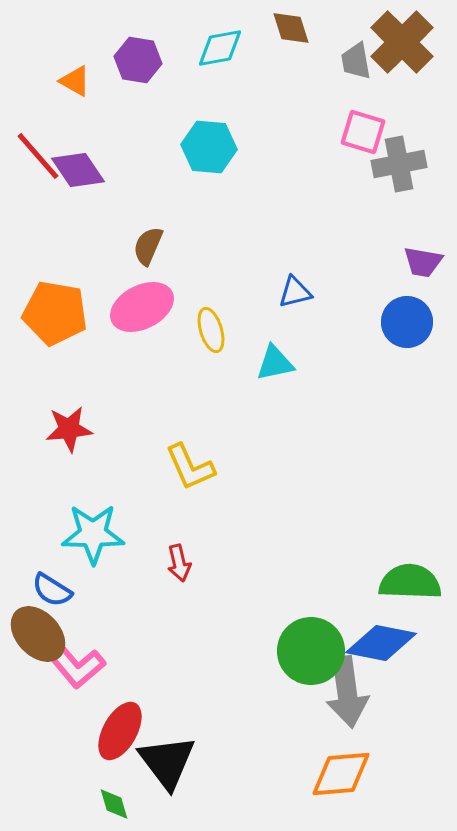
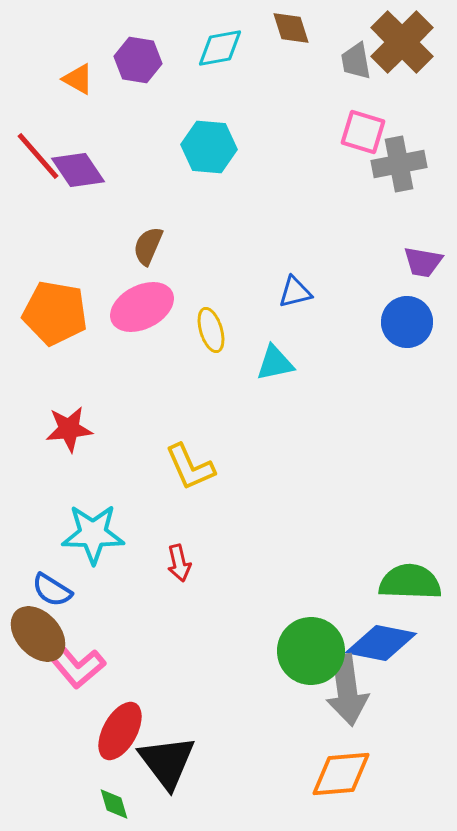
orange triangle: moved 3 px right, 2 px up
gray arrow: moved 2 px up
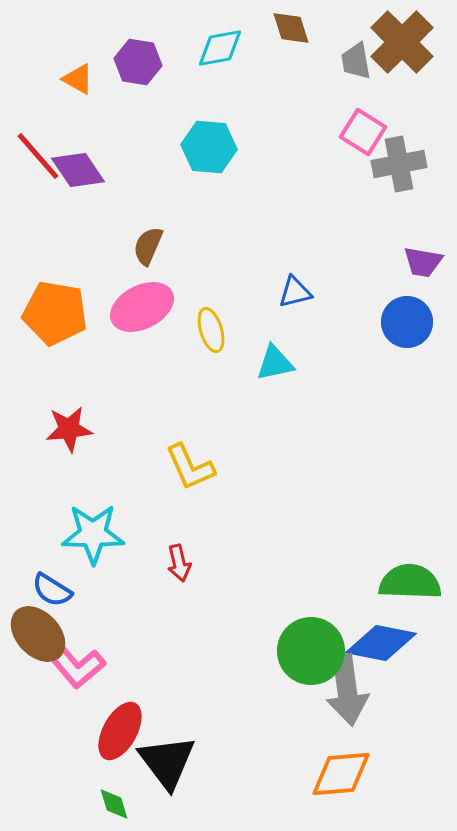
purple hexagon: moved 2 px down
pink square: rotated 15 degrees clockwise
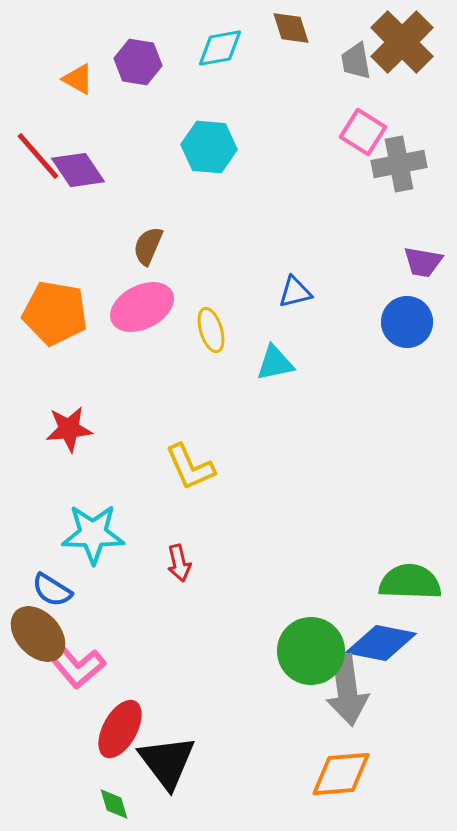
red ellipse: moved 2 px up
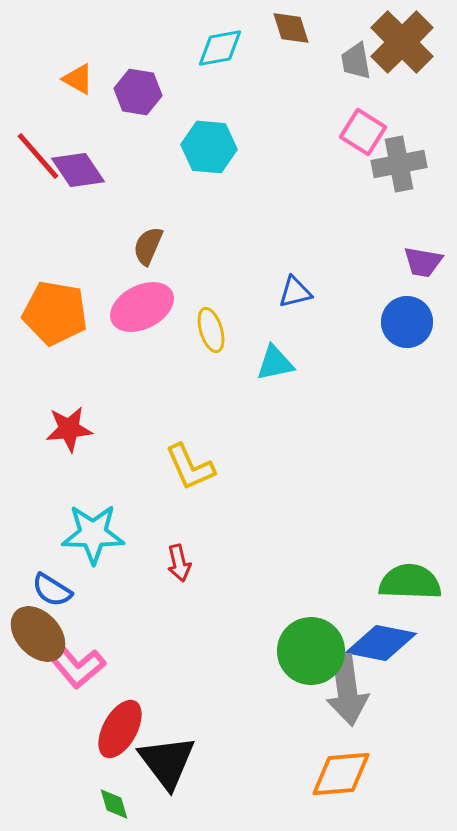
purple hexagon: moved 30 px down
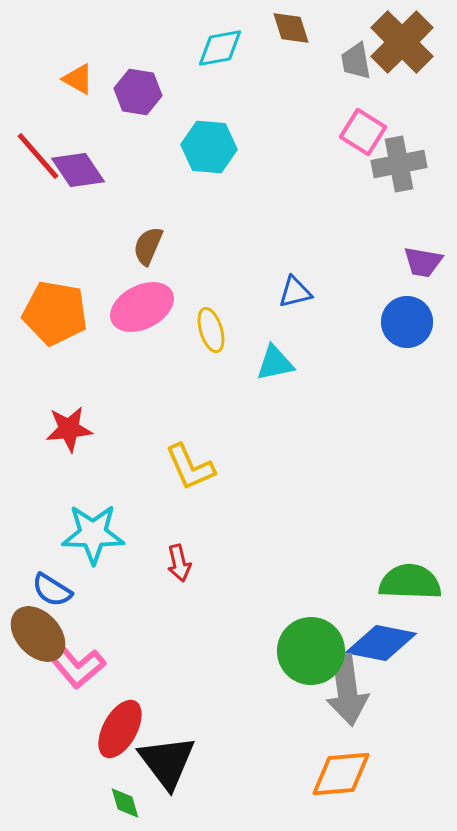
green diamond: moved 11 px right, 1 px up
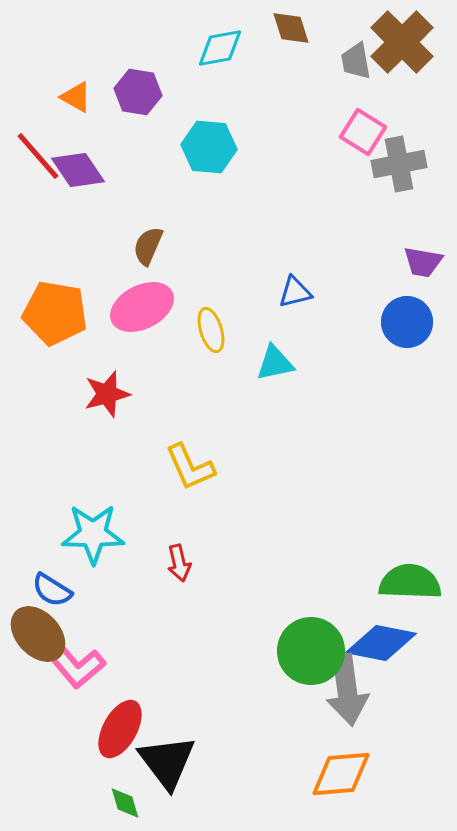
orange triangle: moved 2 px left, 18 px down
red star: moved 38 px right, 35 px up; rotated 9 degrees counterclockwise
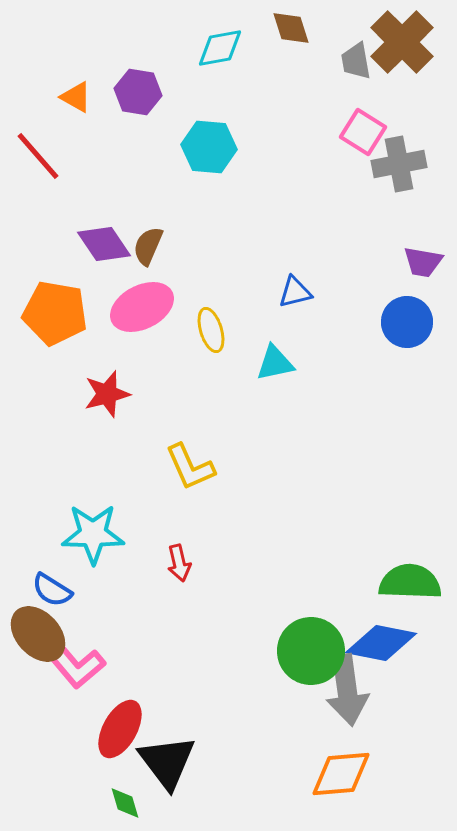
purple diamond: moved 26 px right, 74 px down
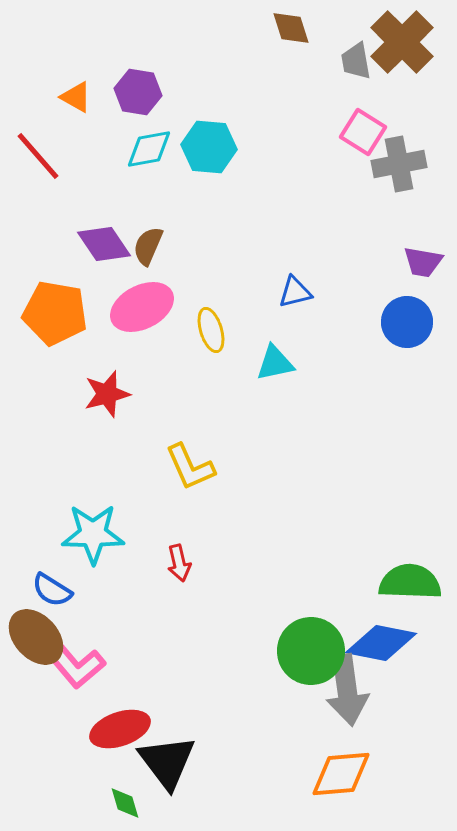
cyan diamond: moved 71 px left, 101 px down
brown ellipse: moved 2 px left, 3 px down
red ellipse: rotated 42 degrees clockwise
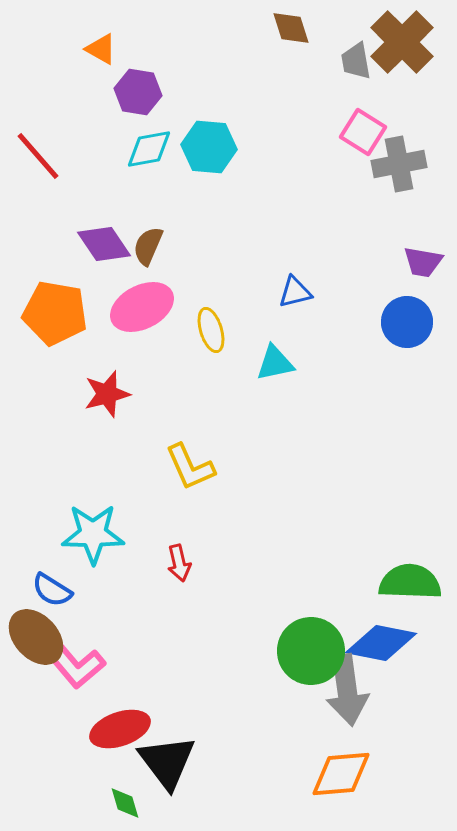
orange triangle: moved 25 px right, 48 px up
